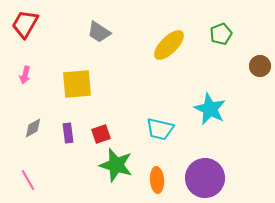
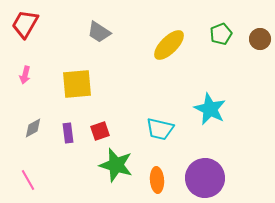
brown circle: moved 27 px up
red square: moved 1 px left, 3 px up
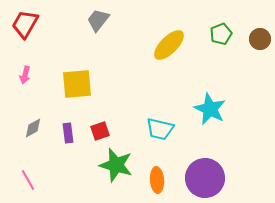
gray trapezoid: moved 1 px left, 12 px up; rotated 95 degrees clockwise
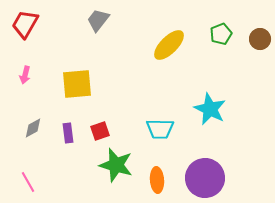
cyan trapezoid: rotated 12 degrees counterclockwise
pink line: moved 2 px down
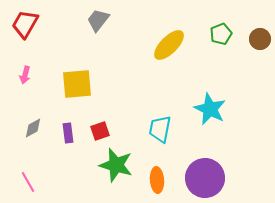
cyan trapezoid: rotated 100 degrees clockwise
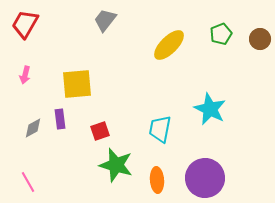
gray trapezoid: moved 7 px right
purple rectangle: moved 8 px left, 14 px up
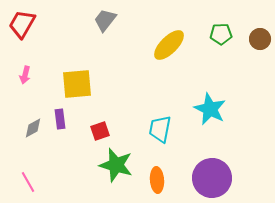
red trapezoid: moved 3 px left
green pentagon: rotated 20 degrees clockwise
purple circle: moved 7 px right
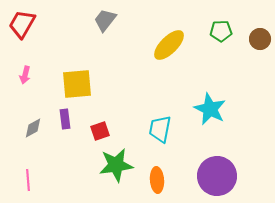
green pentagon: moved 3 px up
purple rectangle: moved 5 px right
green star: rotated 24 degrees counterclockwise
purple circle: moved 5 px right, 2 px up
pink line: moved 2 px up; rotated 25 degrees clockwise
